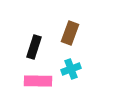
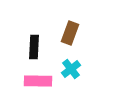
black rectangle: rotated 15 degrees counterclockwise
cyan cross: rotated 18 degrees counterclockwise
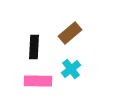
brown rectangle: rotated 30 degrees clockwise
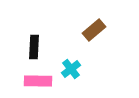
brown rectangle: moved 24 px right, 3 px up
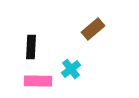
brown rectangle: moved 1 px left, 1 px up
black rectangle: moved 3 px left
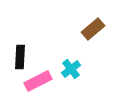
black rectangle: moved 11 px left, 10 px down
pink rectangle: rotated 28 degrees counterclockwise
